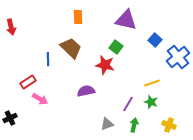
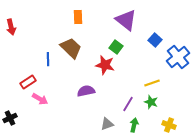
purple triangle: rotated 25 degrees clockwise
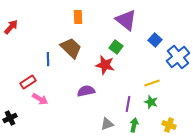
red arrow: rotated 126 degrees counterclockwise
purple line: rotated 21 degrees counterclockwise
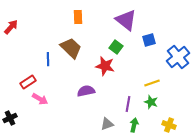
blue square: moved 6 px left; rotated 32 degrees clockwise
red star: moved 1 px down
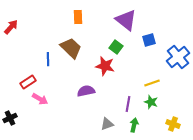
yellow cross: moved 4 px right, 1 px up
